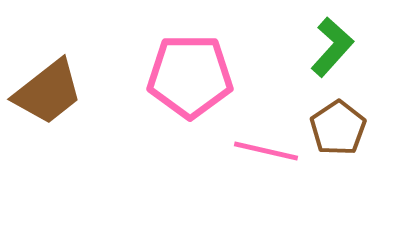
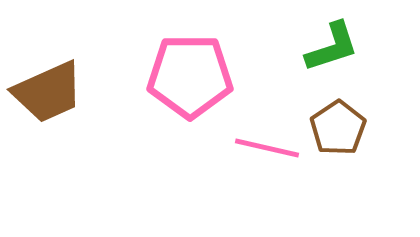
green L-shape: rotated 30 degrees clockwise
brown trapezoid: rotated 14 degrees clockwise
pink line: moved 1 px right, 3 px up
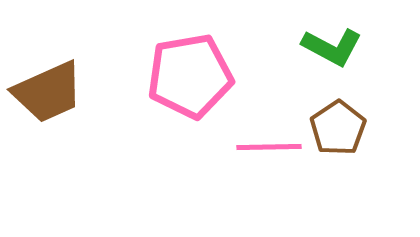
green L-shape: rotated 46 degrees clockwise
pink pentagon: rotated 10 degrees counterclockwise
pink line: moved 2 px right, 1 px up; rotated 14 degrees counterclockwise
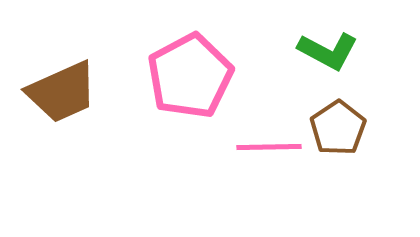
green L-shape: moved 4 px left, 4 px down
pink pentagon: rotated 18 degrees counterclockwise
brown trapezoid: moved 14 px right
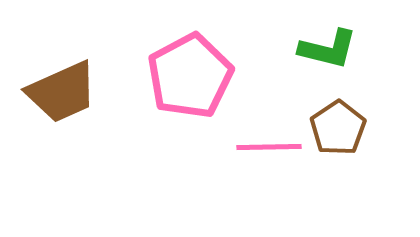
green L-shape: moved 2 px up; rotated 14 degrees counterclockwise
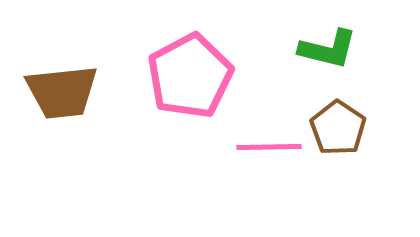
brown trapezoid: rotated 18 degrees clockwise
brown pentagon: rotated 4 degrees counterclockwise
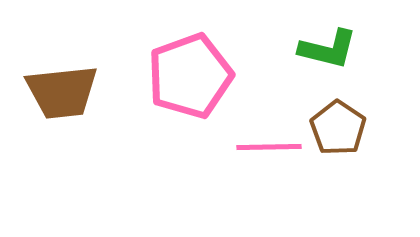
pink pentagon: rotated 8 degrees clockwise
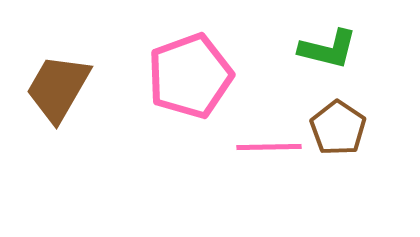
brown trapezoid: moved 4 px left, 4 px up; rotated 126 degrees clockwise
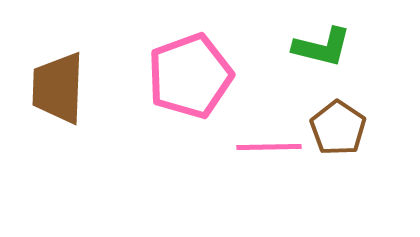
green L-shape: moved 6 px left, 2 px up
brown trapezoid: rotated 28 degrees counterclockwise
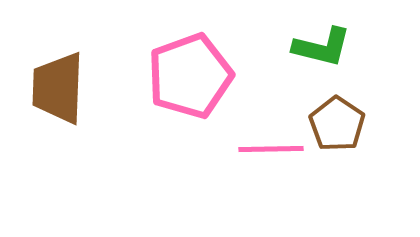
brown pentagon: moved 1 px left, 4 px up
pink line: moved 2 px right, 2 px down
